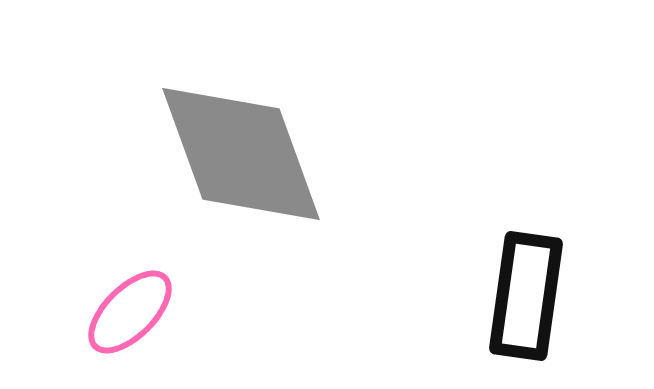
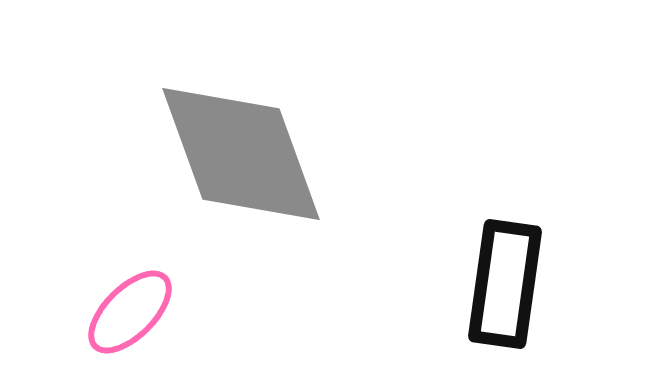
black rectangle: moved 21 px left, 12 px up
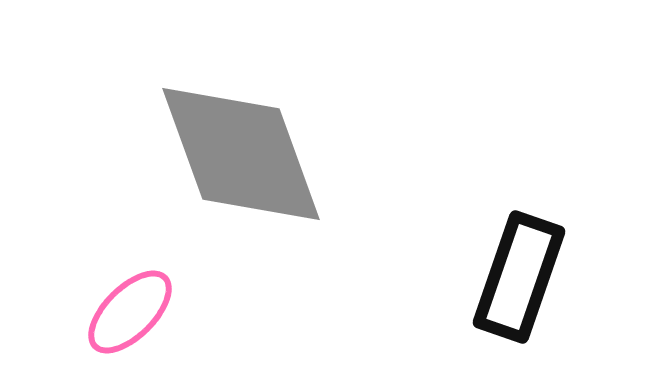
black rectangle: moved 14 px right, 7 px up; rotated 11 degrees clockwise
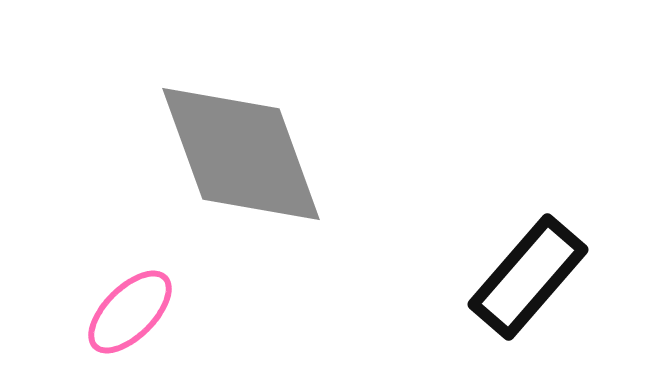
black rectangle: moved 9 px right; rotated 22 degrees clockwise
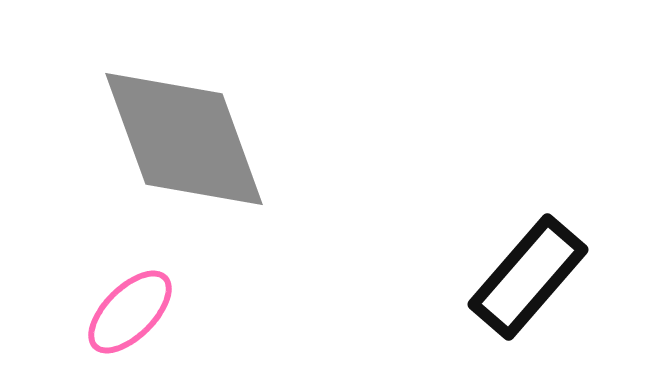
gray diamond: moved 57 px left, 15 px up
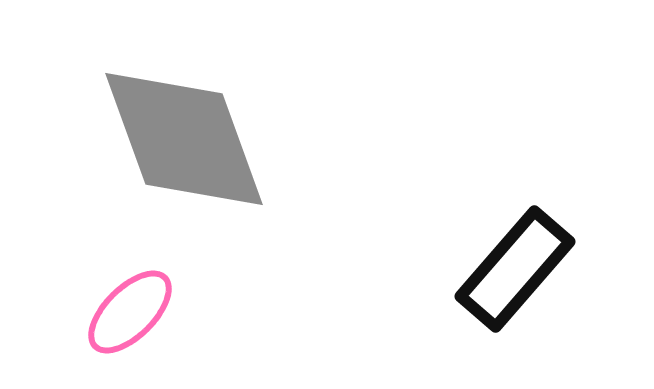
black rectangle: moved 13 px left, 8 px up
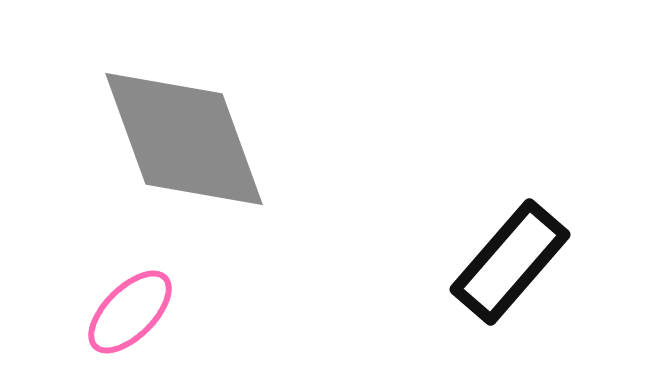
black rectangle: moved 5 px left, 7 px up
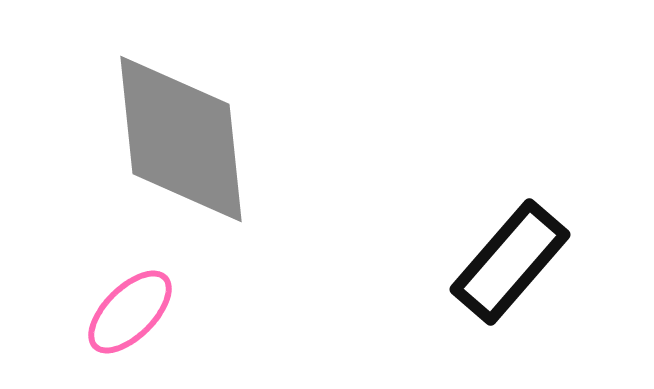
gray diamond: moved 3 px left; rotated 14 degrees clockwise
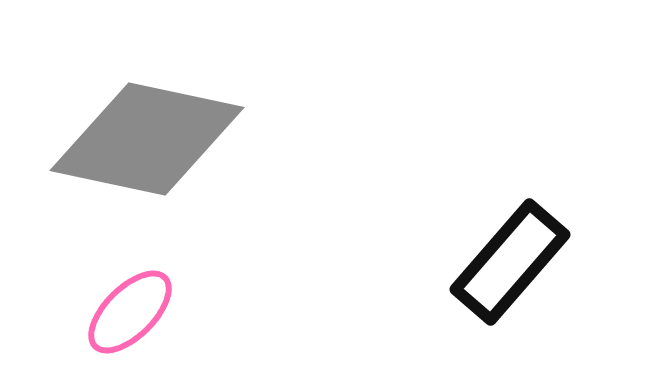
gray diamond: moved 34 px left; rotated 72 degrees counterclockwise
